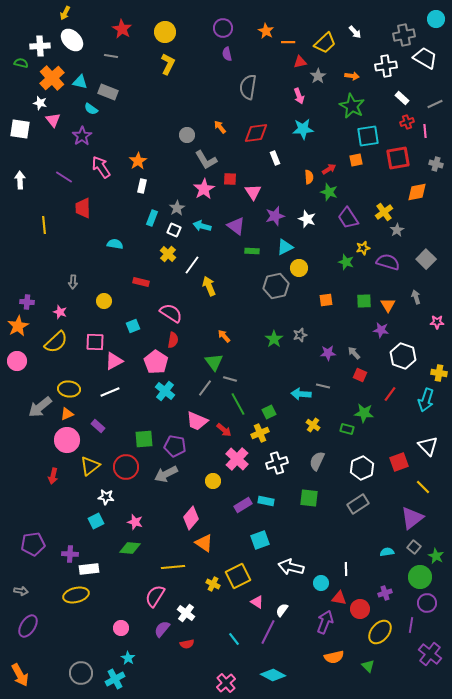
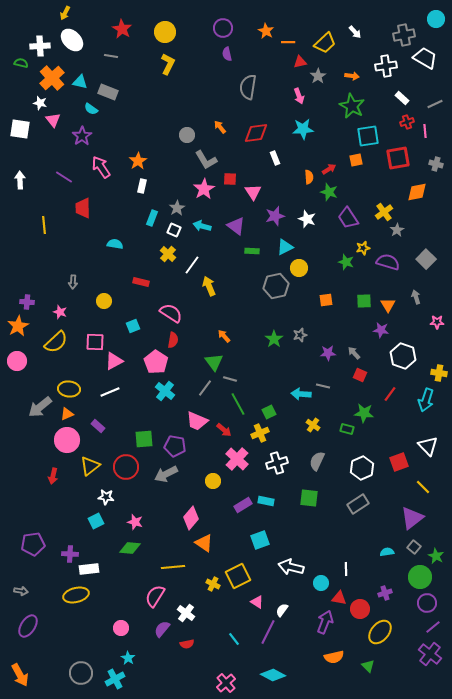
purple line at (411, 625): moved 22 px right, 2 px down; rotated 42 degrees clockwise
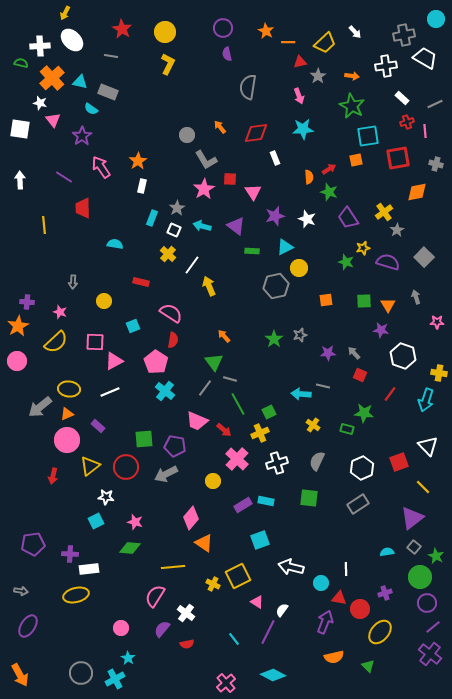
gray square at (426, 259): moved 2 px left, 2 px up
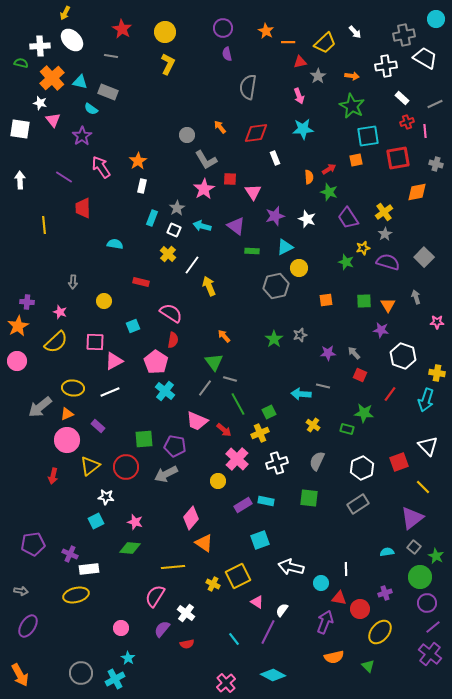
gray star at (397, 230): moved 12 px left, 4 px down
yellow cross at (439, 373): moved 2 px left
yellow ellipse at (69, 389): moved 4 px right, 1 px up
yellow circle at (213, 481): moved 5 px right
purple cross at (70, 554): rotated 21 degrees clockwise
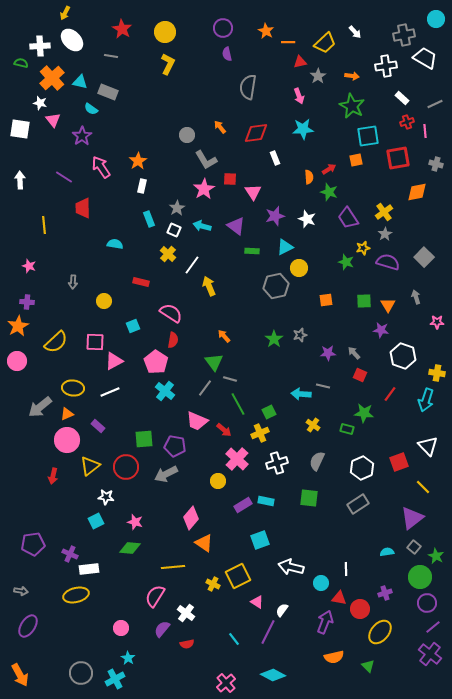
cyan rectangle at (152, 218): moved 3 px left, 1 px down; rotated 42 degrees counterclockwise
pink star at (60, 312): moved 31 px left, 46 px up
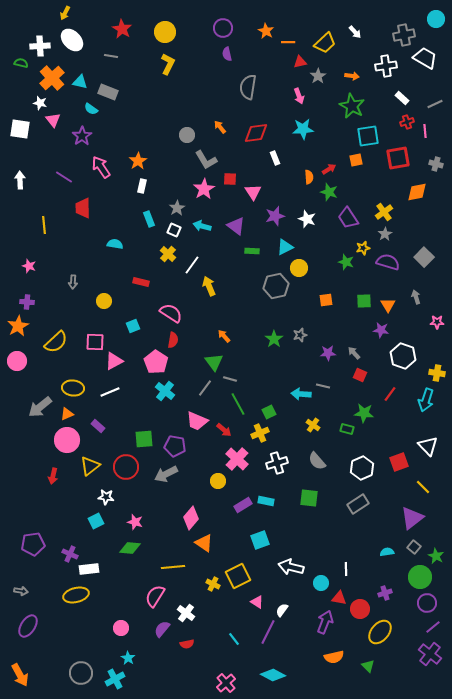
gray semicircle at (317, 461): rotated 66 degrees counterclockwise
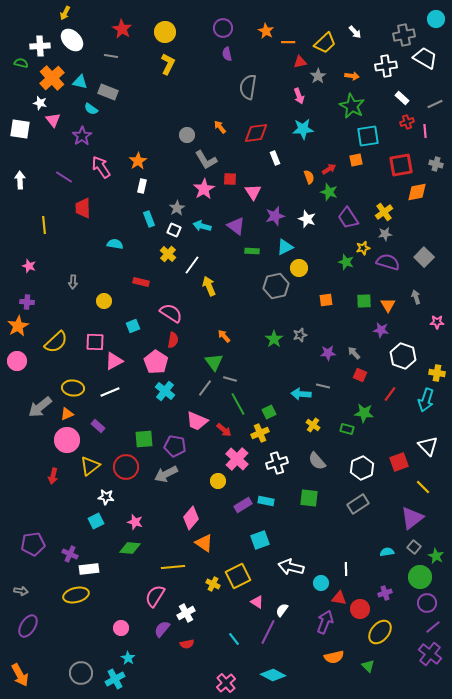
red square at (398, 158): moved 3 px right, 7 px down
orange semicircle at (309, 177): rotated 16 degrees counterclockwise
gray star at (385, 234): rotated 24 degrees clockwise
white cross at (186, 613): rotated 24 degrees clockwise
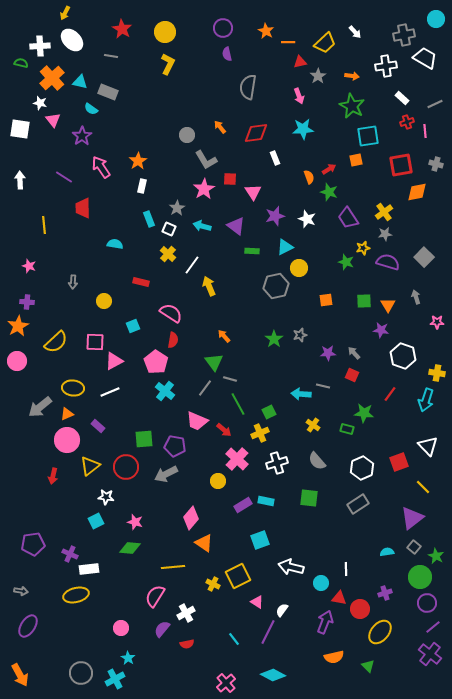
white square at (174, 230): moved 5 px left, 1 px up
red square at (360, 375): moved 8 px left
